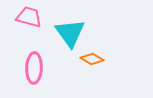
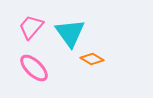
pink trapezoid: moved 2 px right, 10 px down; rotated 64 degrees counterclockwise
pink ellipse: rotated 48 degrees counterclockwise
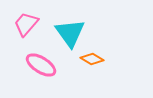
pink trapezoid: moved 5 px left, 3 px up
pink ellipse: moved 7 px right, 3 px up; rotated 12 degrees counterclockwise
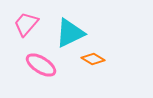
cyan triangle: rotated 40 degrees clockwise
orange diamond: moved 1 px right
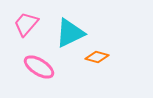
orange diamond: moved 4 px right, 2 px up; rotated 15 degrees counterclockwise
pink ellipse: moved 2 px left, 2 px down
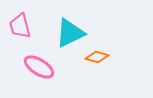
pink trapezoid: moved 6 px left, 2 px down; rotated 56 degrees counterclockwise
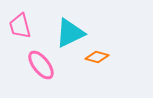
pink ellipse: moved 2 px right, 2 px up; rotated 20 degrees clockwise
